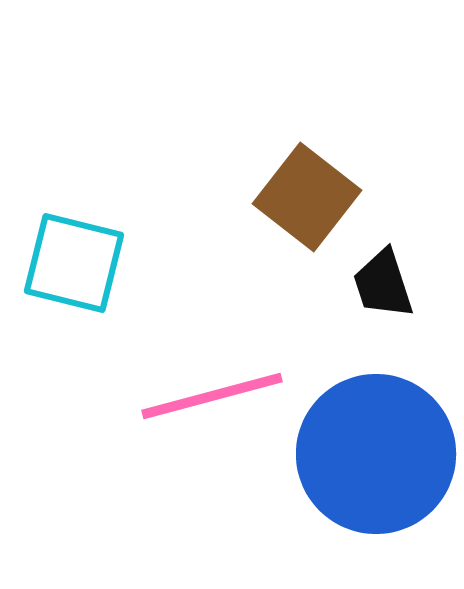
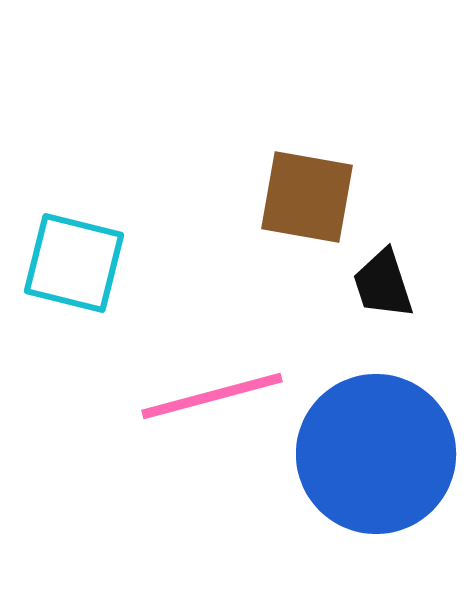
brown square: rotated 28 degrees counterclockwise
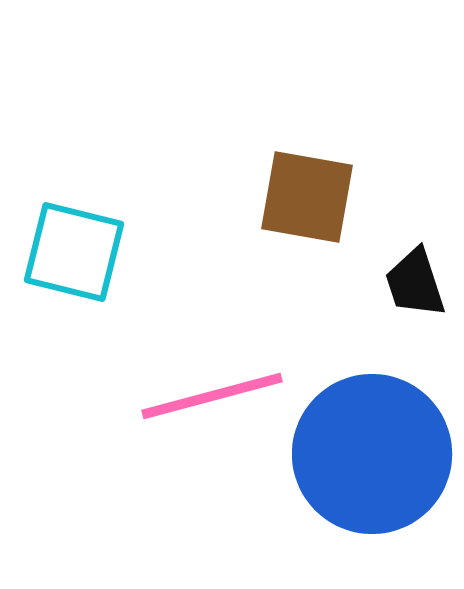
cyan square: moved 11 px up
black trapezoid: moved 32 px right, 1 px up
blue circle: moved 4 px left
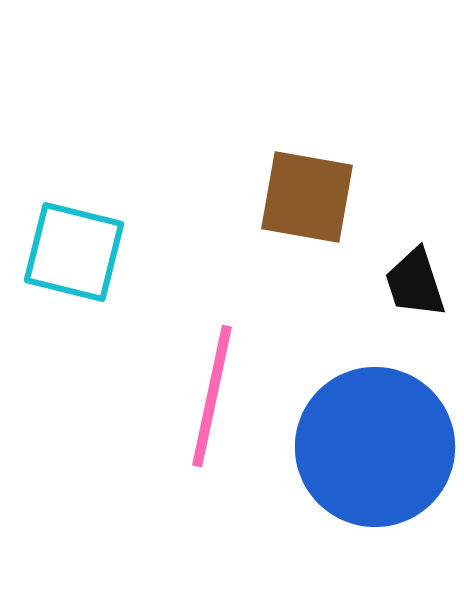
pink line: rotated 63 degrees counterclockwise
blue circle: moved 3 px right, 7 px up
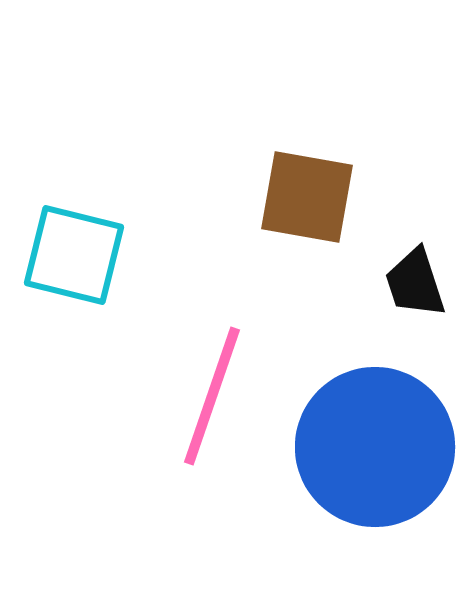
cyan square: moved 3 px down
pink line: rotated 7 degrees clockwise
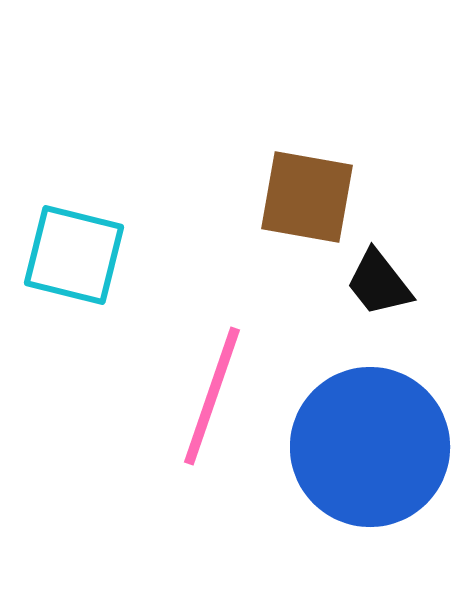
black trapezoid: moved 36 px left; rotated 20 degrees counterclockwise
blue circle: moved 5 px left
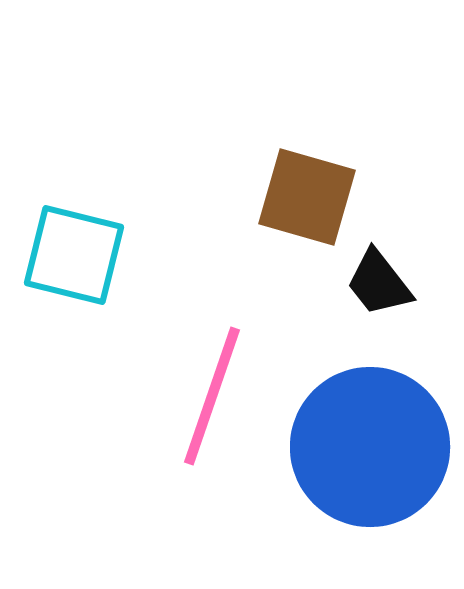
brown square: rotated 6 degrees clockwise
